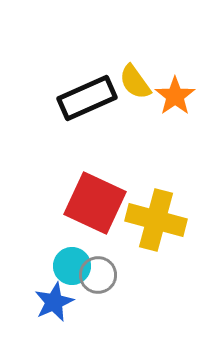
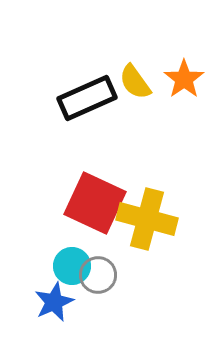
orange star: moved 9 px right, 17 px up
yellow cross: moved 9 px left, 1 px up
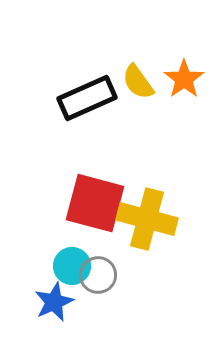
yellow semicircle: moved 3 px right
red square: rotated 10 degrees counterclockwise
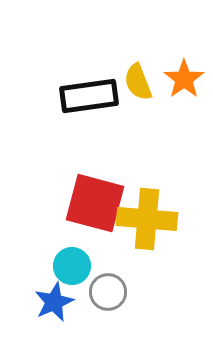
yellow semicircle: rotated 15 degrees clockwise
black rectangle: moved 2 px right, 2 px up; rotated 16 degrees clockwise
yellow cross: rotated 10 degrees counterclockwise
gray circle: moved 10 px right, 17 px down
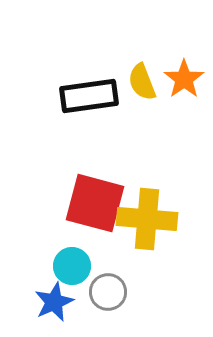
yellow semicircle: moved 4 px right
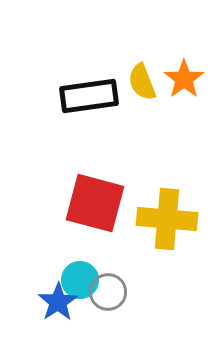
yellow cross: moved 20 px right
cyan circle: moved 8 px right, 14 px down
blue star: moved 4 px right; rotated 9 degrees counterclockwise
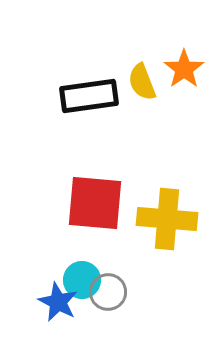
orange star: moved 10 px up
red square: rotated 10 degrees counterclockwise
cyan circle: moved 2 px right
blue star: rotated 12 degrees counterclockwise
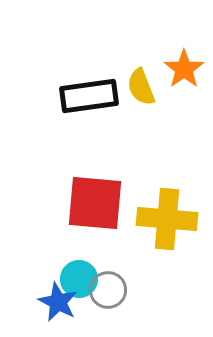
yellow semicircle: moved 1 px left, 5 px down
cyan circle: moved 3 px left, 1 px up
gray circle: moved 2 px up
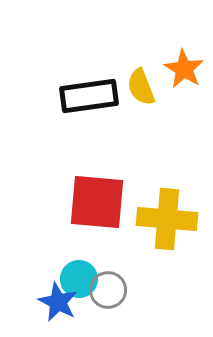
orange star: rotated 6 degrees counterclockwise
red square: moved 2 px right, 1 px up
